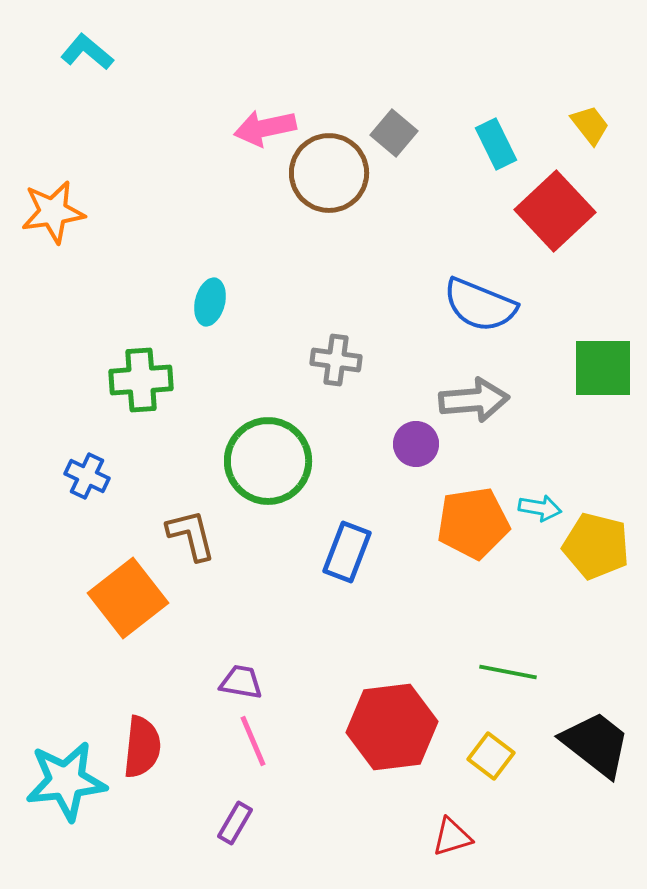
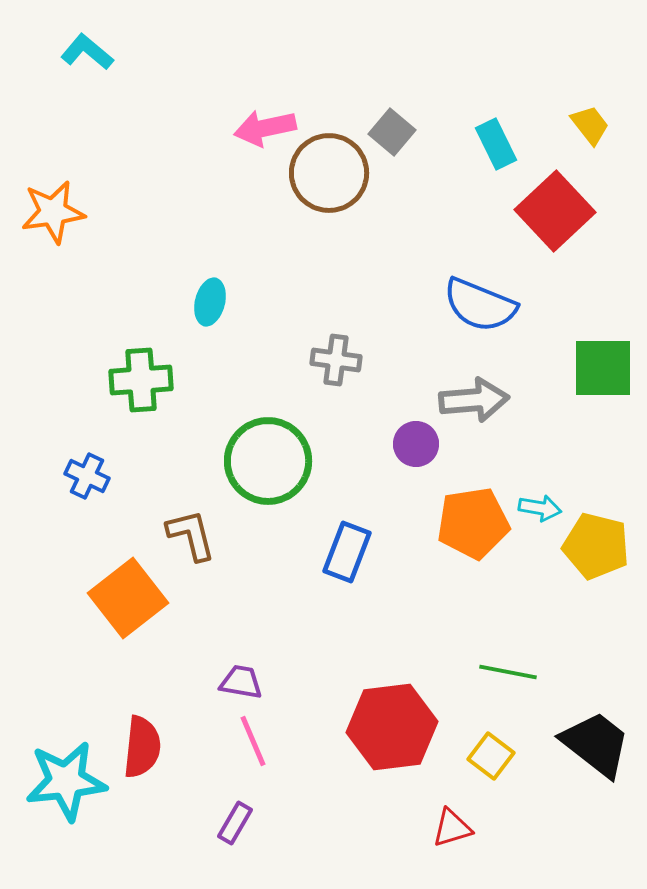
gray square: moved 2 px left, 1 px up
red triangle: moved 9 px up
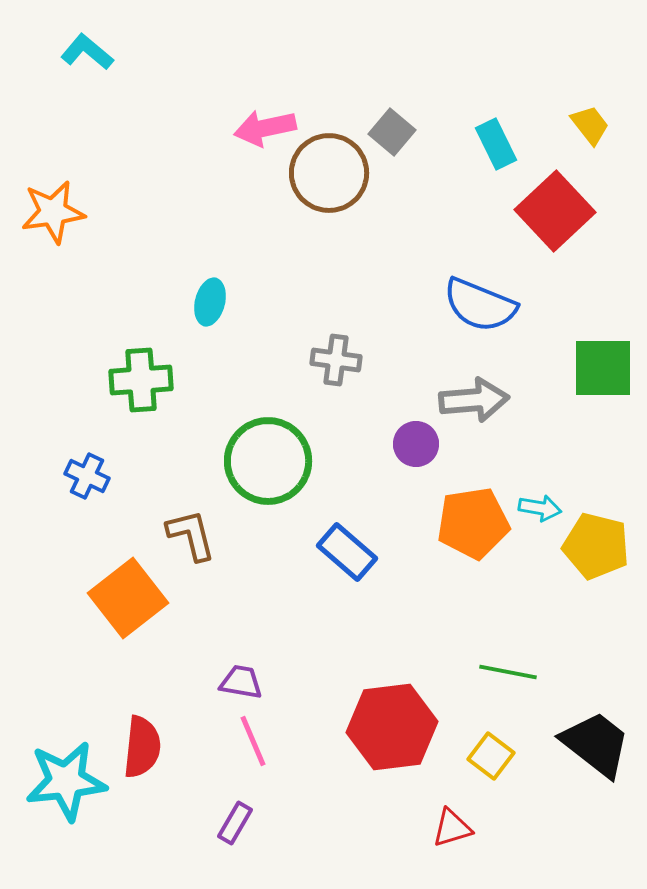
blue rectangle: rotated 70 degrees counterclockwise
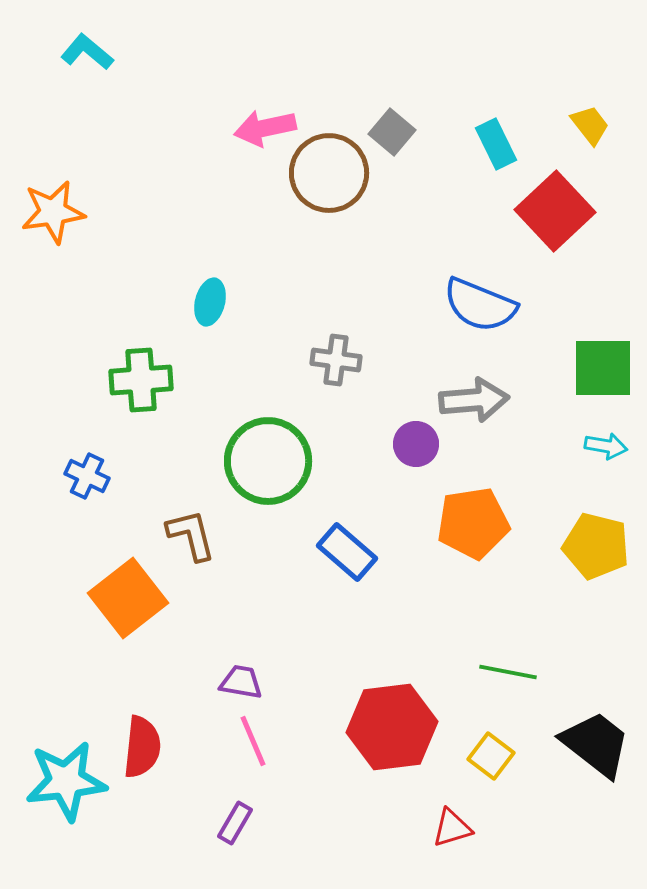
cyan arrow: moved 66 px right, 62 px up
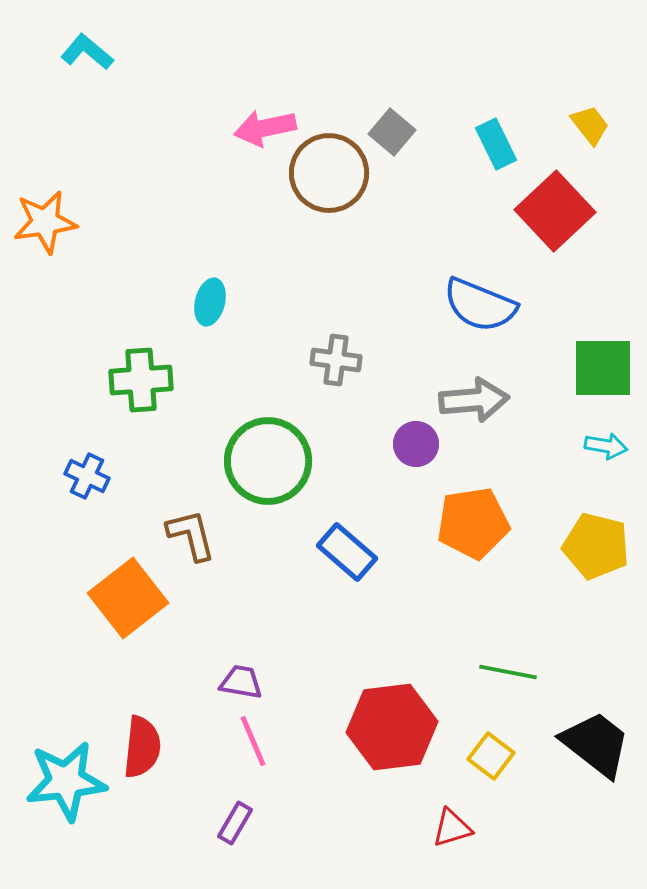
orange star: moved 8 px left, 10 px down
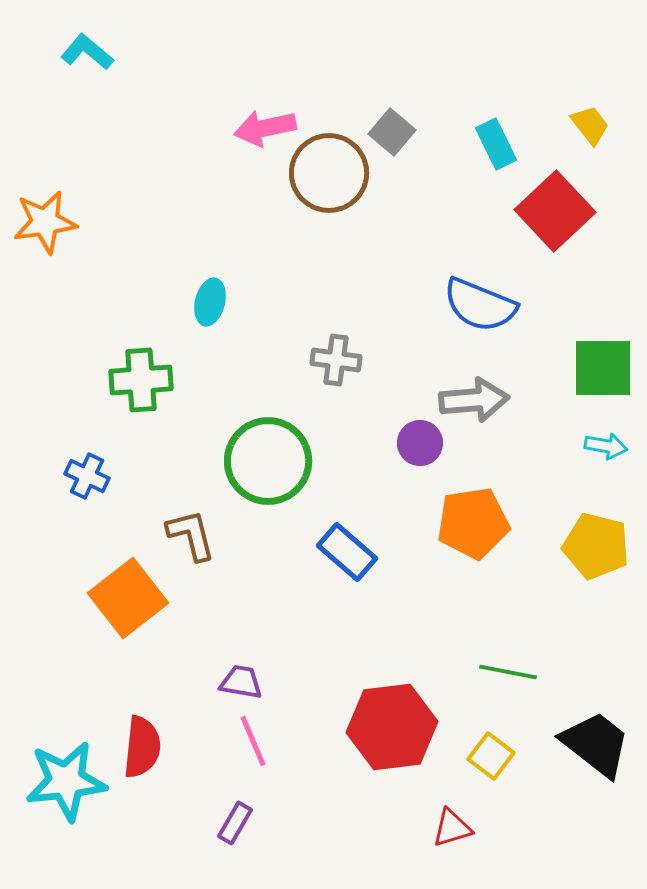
purple circle: moved 4 px right, 1 px up
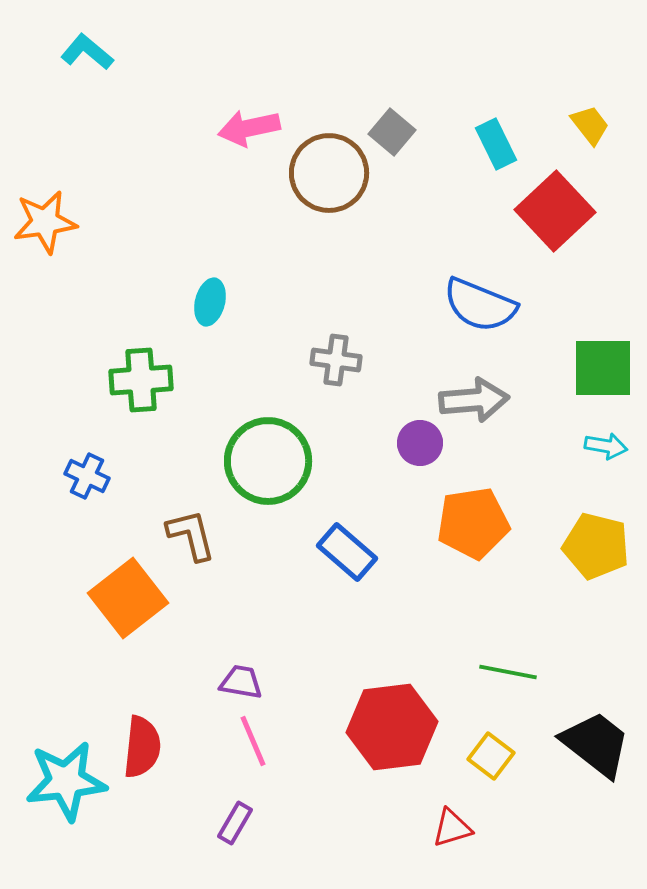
pink arrow: moved 16 px left
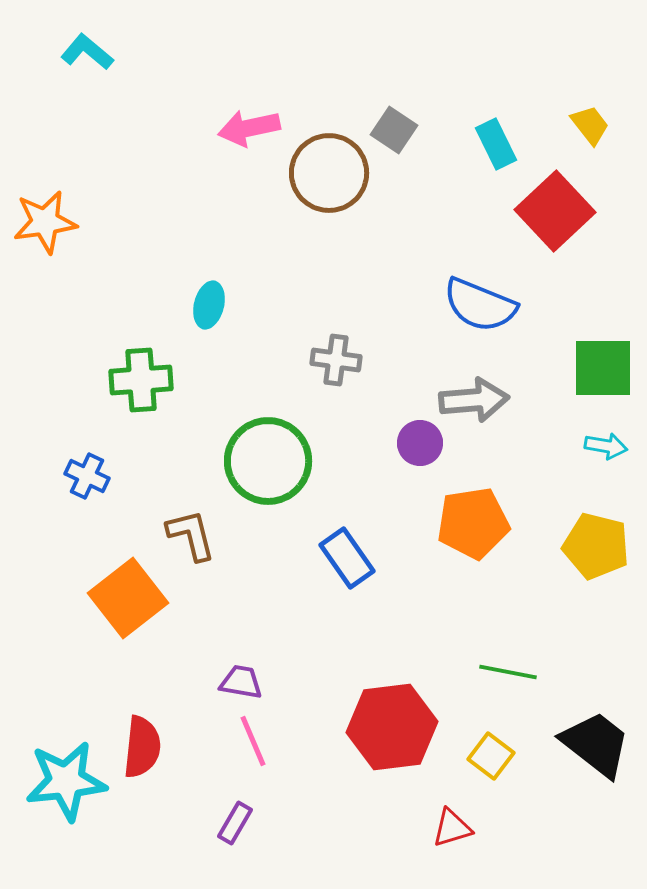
gray square: moved 2 px right, 2 px up; rotated 6 degrees counterclockwise
cyan ellipse: moved 1 px left, 3 px down
blue rectangle: moved 6 px down; rotated 14 degrees clockwise
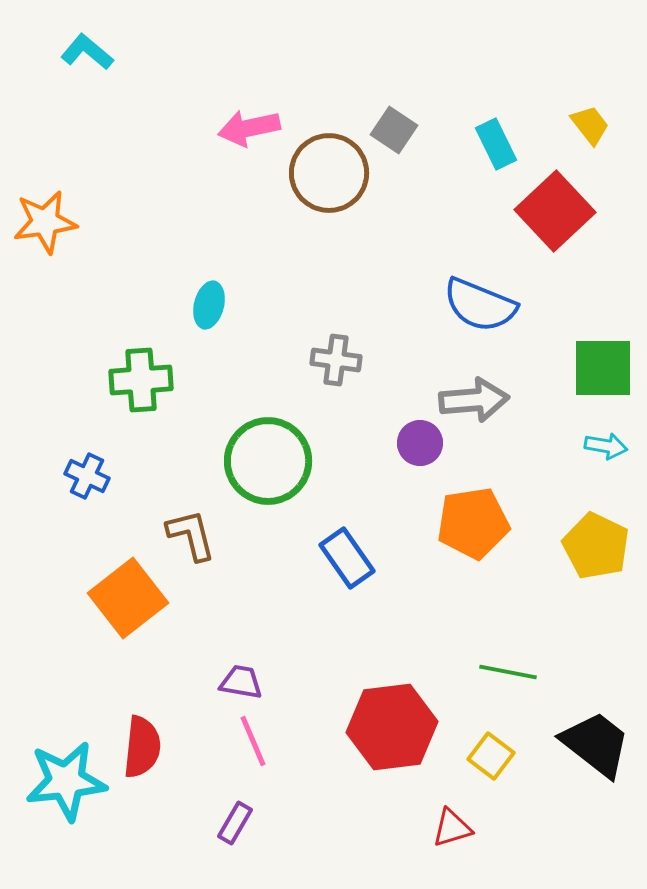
yellow pentagon: rotated 12 degrees clockwise
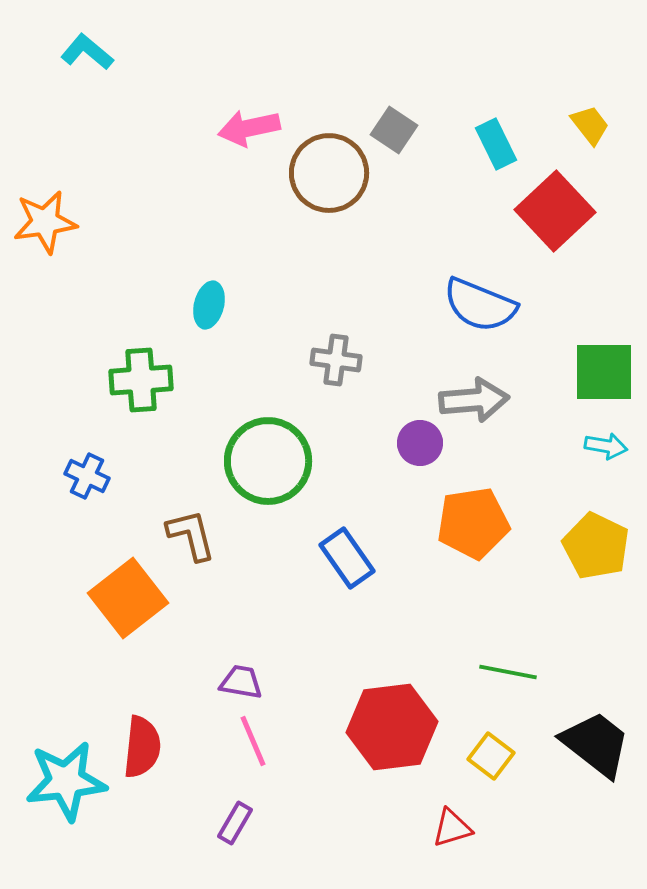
green square: moved 1 px right, 4 px down
